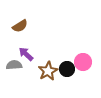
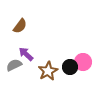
brown semicircle: rotated 21 degrees counterclockwise
gray semicircle: rotated 21 degrees counterclockwise
black circle: moved 3 px right, 2 px up
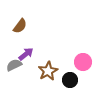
purple arrow: rotated 98 degrees clockwise
black circle: moved 13 px down
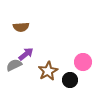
brown semicircle: moved 1 px right, 1 px down; rotated 49 degrees clockwise
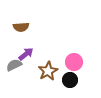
pink circle: moved 9 px left
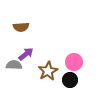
gray semicircle: rotated 28 degrees clockwise
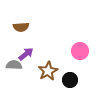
pink circle: moved 6 px right, 11 px up
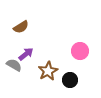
brown semicircle: rotated 28 degrees counterclockwise
gray semicircle: rotated 28 degrees clockwise
